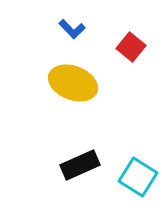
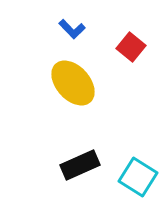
yellow ellipse: rotated 27 degrees clockwise
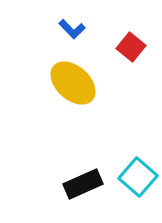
yellow ellipse: rotated 6 degrees counterclockwise
black rectangle: moved 3 px right, 19 px down
cyan square: rotated 9 degrees clockwise
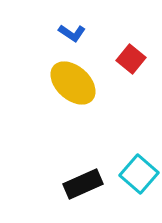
blue L-shape: moved 4 px down; rotated 12 degrees counterclockwise
red square: moved 12 px down
cyan square: moved 1 px right, 3 px up
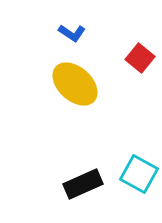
red square: moved 9 px right, 1 px up
yellow ellipse: moved 2 px right, 1 px down
cyan square: rotated 12 degrees counterclockwise
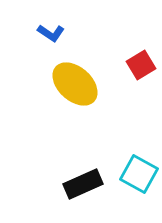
blue L-shape: moved 21 px left
red square: moved 1 px right, 7 px down; rotated 20 degrees clockwise
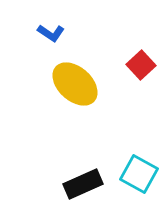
red square: rotated 12 degrees counterclockwise
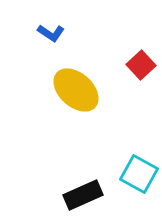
yellow ellipse: moved 1 px right, 6 px down
black rectangle: moved 11 px down
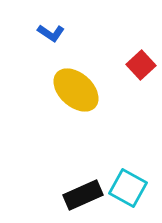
cyan square: moved 11 px left, 14 px down
